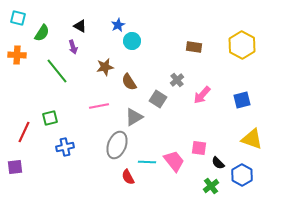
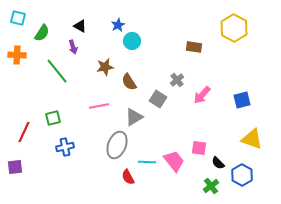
yellow hexagon: moved 8 px left, 17 px up
green square: moved 3 px right
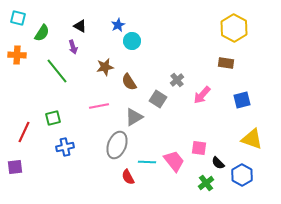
brown rectangle: moved 32 px right, 16 px down
green cross: moved 5 px left, 3 px up
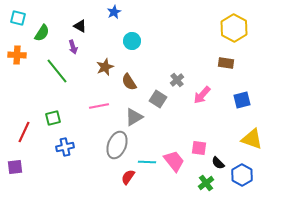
blue star: moved 4 px left, 13 px up
brown star: rotated 12 degrees counterclockwise
red semicircle: rotated 63 degrees clockwise
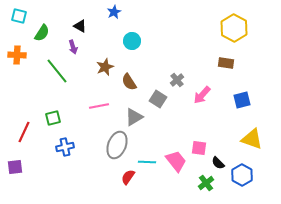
cyan square: moved 1 px right, 2 px up
pink trapezoid: moved 2 px right
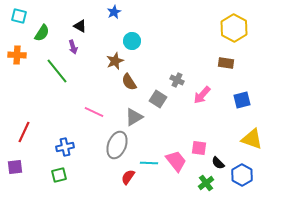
brown star: moved 10 px right, 6 px up
gray cross: rotated 24 degrees counterclockwise
pink line: moved 5 px left, 6 px down; rotated 36 degrees clockwise
green square: moved 6 px right, 57 px down
cyan line: moved 2 px right, 1 px down
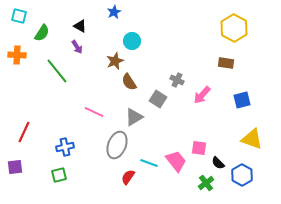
purple arrow: moved 4 px right; rotated 16 degrees counterclockwise
cyan line: rotated 18 degrees clockwise
